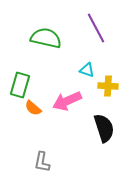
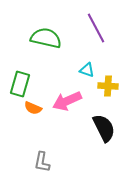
green rectangle: moved 1 px up
orange semicircle: rotated 18 degrees counterclockwise
black semicircle: rotated 8 degrees counterclockwise
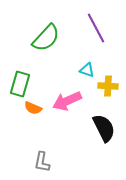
green semicircle: rotated 120 degrees clockwise
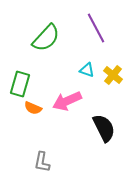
yellow cross: moved 5 px right, 11 px up; rotated 36 degrees clockwise
